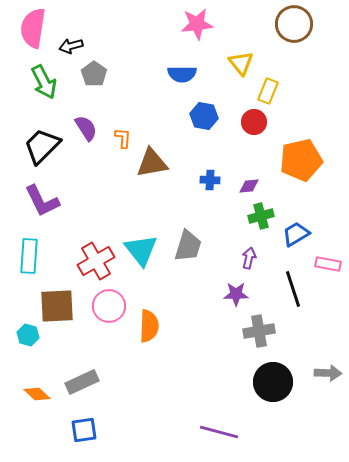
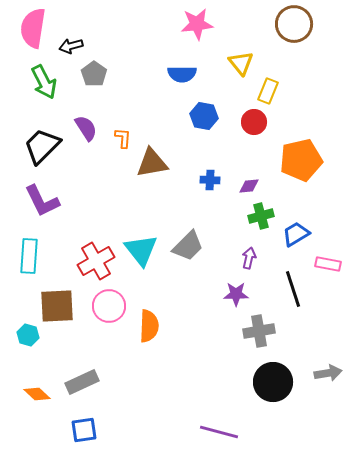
gray trapezoid: rotated 28 degrees clockwise
gray arrow: rotated 12 degrees counterclockwise
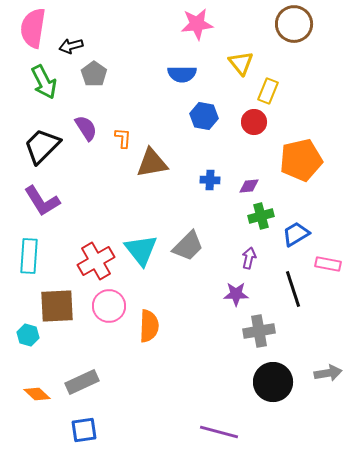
purple L-shape: rotated 6 degrees counterclockwise
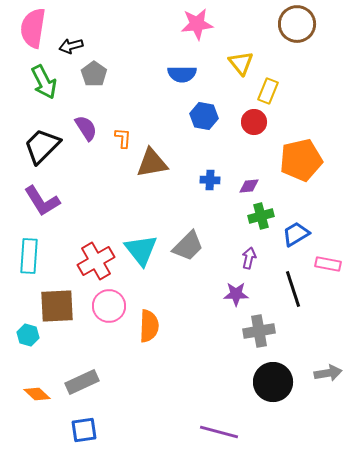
brown circle: moved 3 px right
